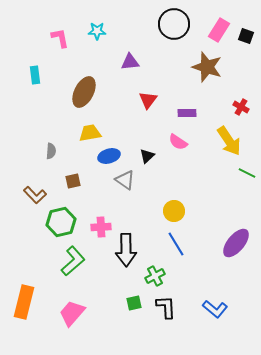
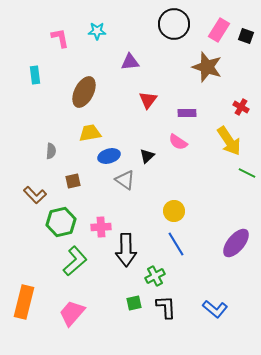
green L-shape: moved 2 px right
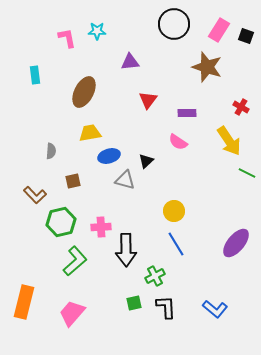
pink L-shape: moved 7 px right
black triangle: moved 1 px left, 5 px down
gray triangle: rotated 20 degrees counterclockwise
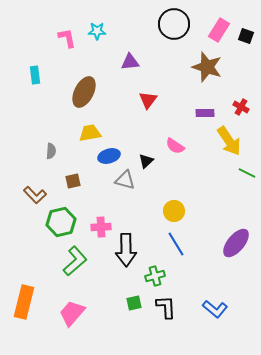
purple rectangle: moved 18 px right
pink semicircle: moved 3 px left, 4 px down
green cross: rotated 12 degrees clockwise
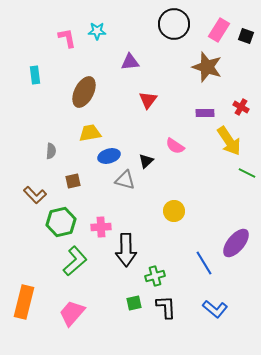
blue line: moved 28 px right, 19 px down
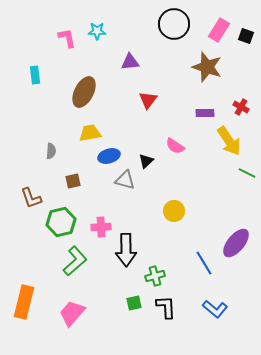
brown L-shape: moved 4 px left, 3 px down; rotated 25 degrees clockwise
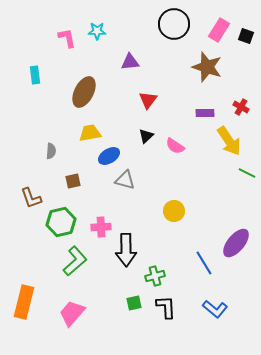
blue ellipse: rotated 15 degrees counterclockwise
black triangle: moved 25 px up
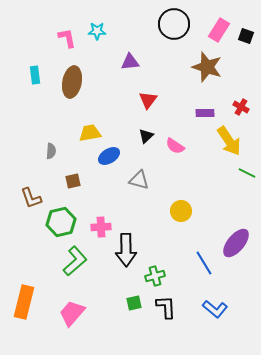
brown ellipse: moved 12 px left, 10 px up; rotated 16 degrees counterclockwise
gray triangle: moved 14 px right
yellow circle: moved 7 px right
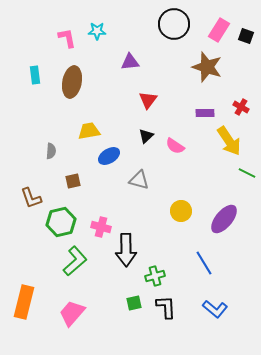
yellow trapezoid: moved 1 px left, 2 px up
pink cross: rotated 18 degrees clockwise
purple ellipse: moved 12 px left, 24 px up
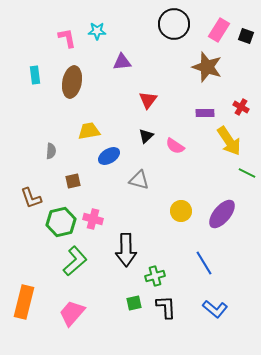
purple triangle: moved 8 px left
purple ellipse: moved 2 px left, 5 px up
pink cross: moved 8 px left, 8 px up
